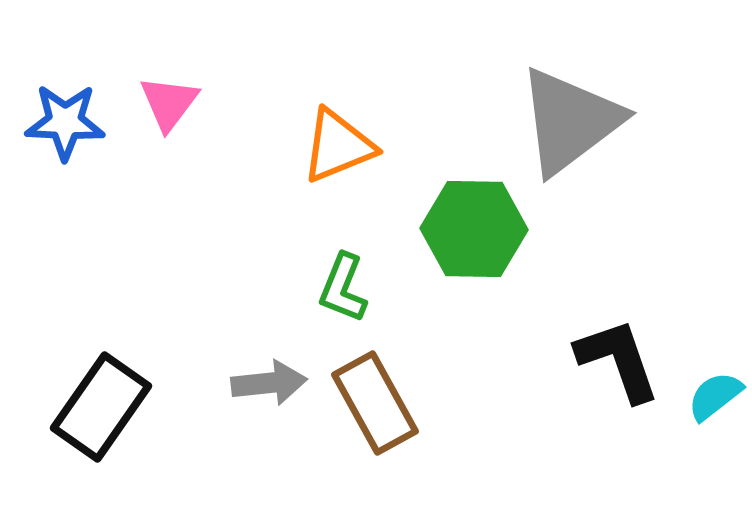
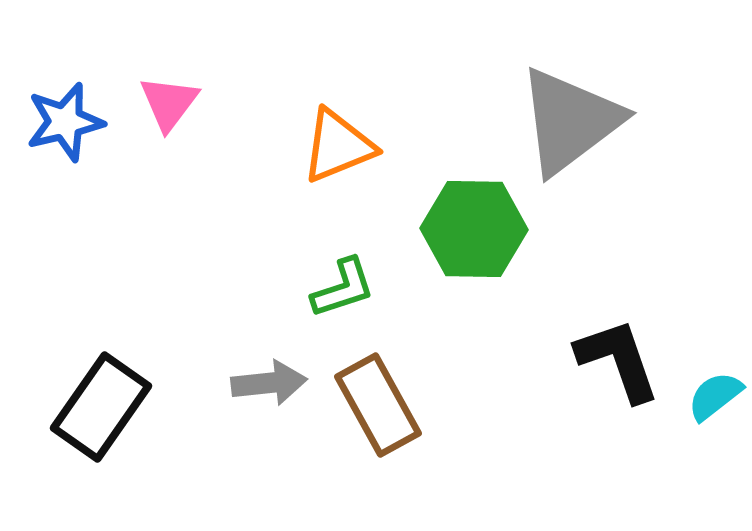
blue star: rotated 16 degrees counterclockwise
green L-shape: rotated 130 degrees counterclockwise
brown rectangle: moved 3 px right, 2 px down
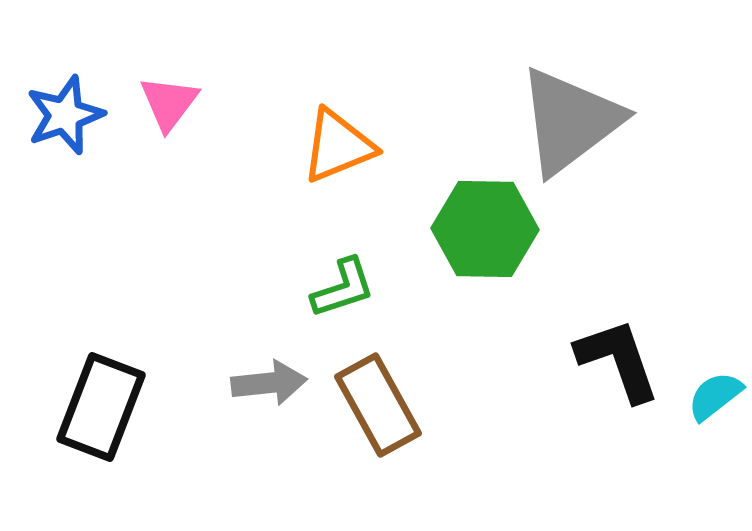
blue star: moved 7 px up; rotated 6 degrees counterclockwise
green hexagon: moved 11 px right
black rectangle: rotated 14 degrees counterclockwise
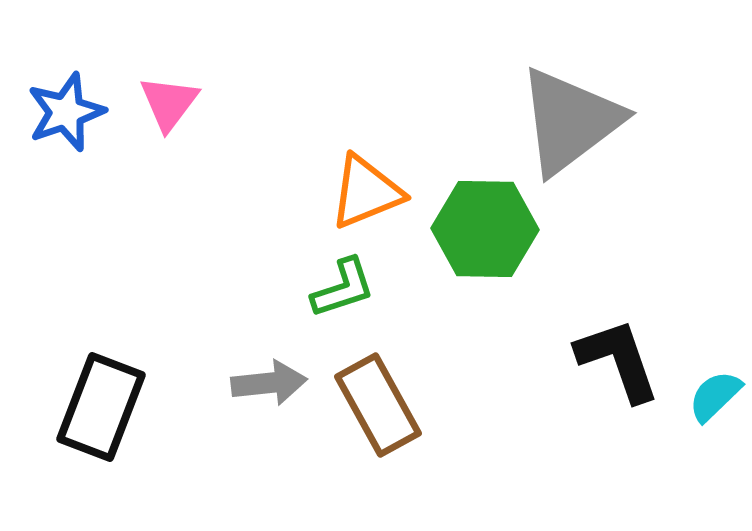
blue star: moved 1 px right, 3 px up
orange triangle: moved 28 px right, 46 px down
cyan semicircle: rotated 6 degrees counterclockwise
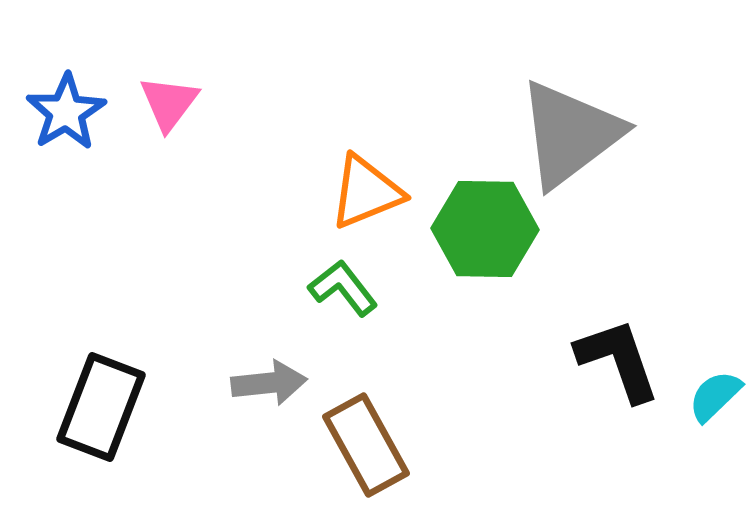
blue star: rotated 12 degrees counterclockwise
gray triangle: moved 13 px down
green L-shape: rotated 110 degrees counterclockwise
brown rectangle: moved 12 px left, 40 px down
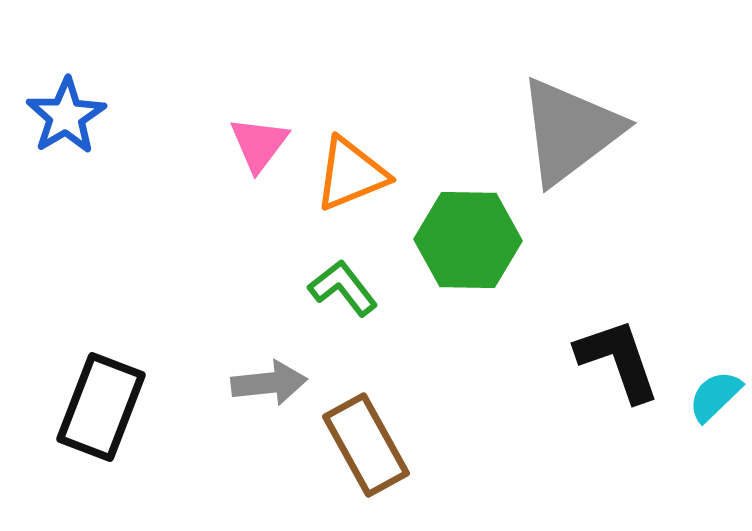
pink triangle: moved 90 px right, 41 px down
blue star: moved 4 px down
gray triangle: moved 3 px up
orange triangle: moved 15 px left, 18 px up
green hexagon: moved 17 px left, 11 px down
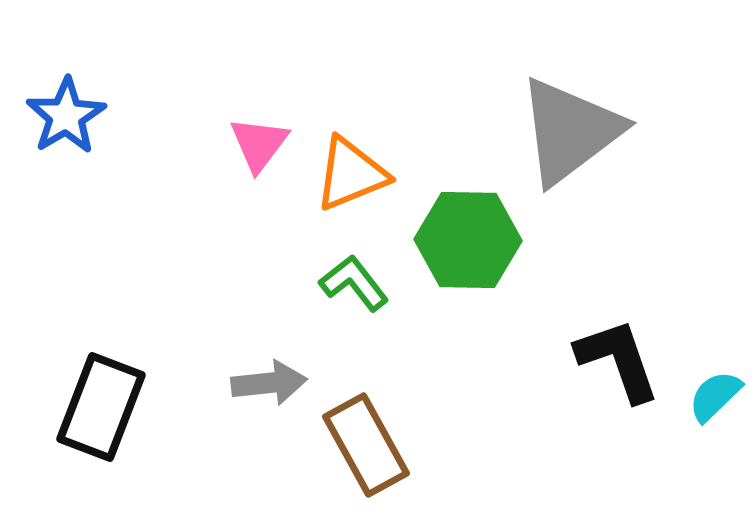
green L-shape: moved 11 px right, 5 px up
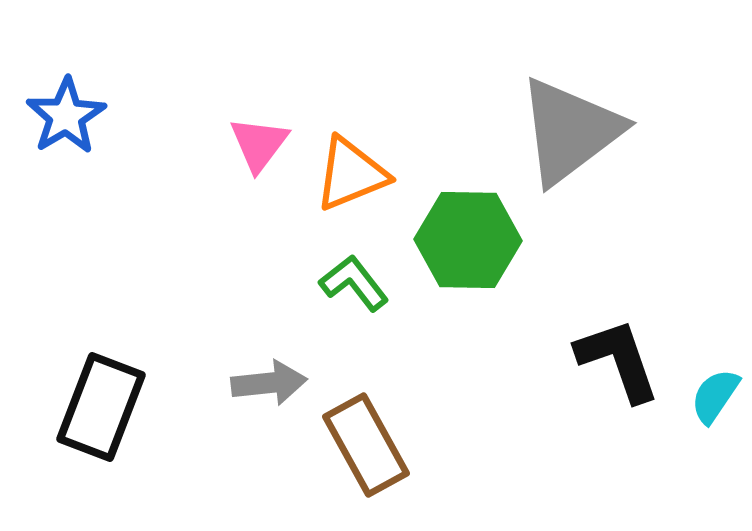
cyan semicircle: rotated 12 degrees counterclockwise
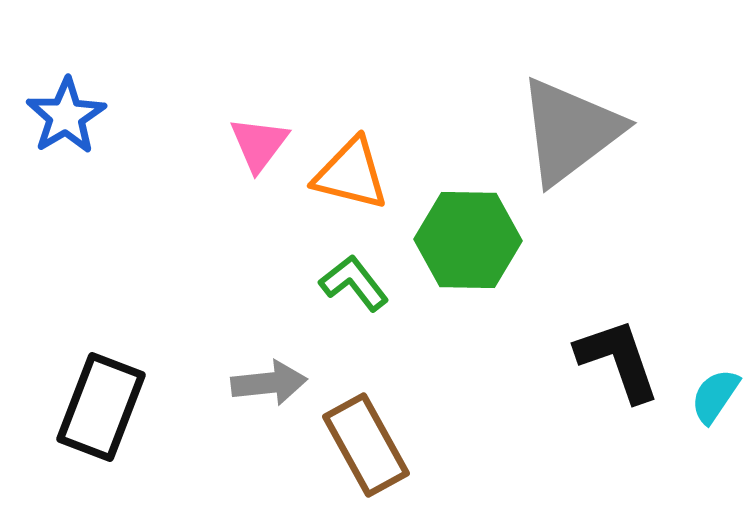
orange triangle: rotated 36 degrees clockwise
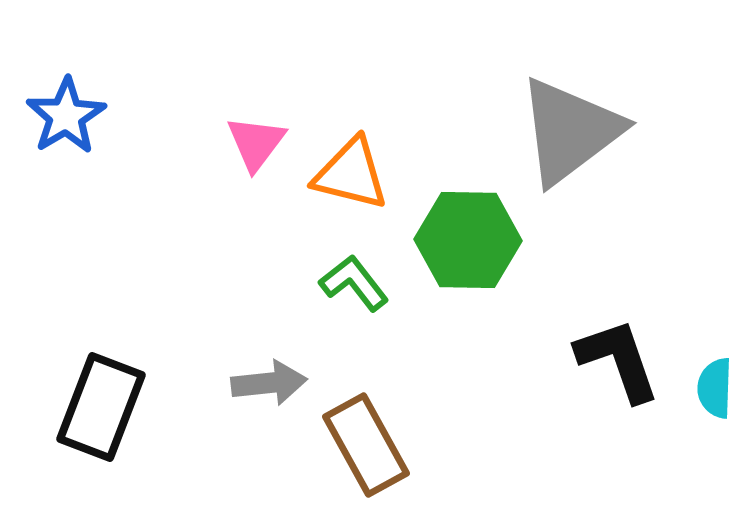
pink triangle: moved 3 px left, 1 px up
cyan semicircle: moved 8 px up; rotated 32 degrees counterclockwise
